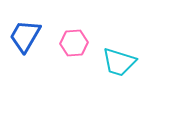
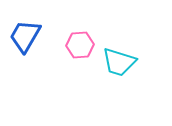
pink hexagon: moved 6 px right, 2 px down
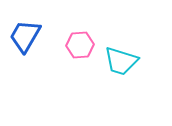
cyan trapezoid: moved 2 px right, 1 px up
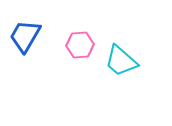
cyan trapezoid: rotated 24 degrees clockwise
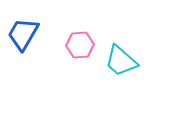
blue trapezoid: moved 2 px left, 2 px up
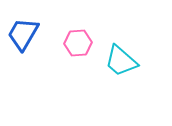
pink hexagon: moved 2 px left, 2 px up
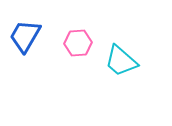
blue trapezoid: moved 2 px right, 2 px down
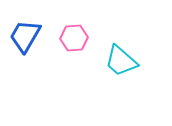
pink hexagon: moved 4 px left, 5 px up
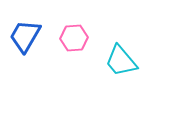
cyan trapezoid: rotated 9 degrees clockwise
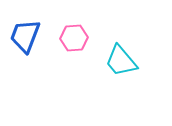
blue trapezoid: rotated 9 degrees counterclockwise
